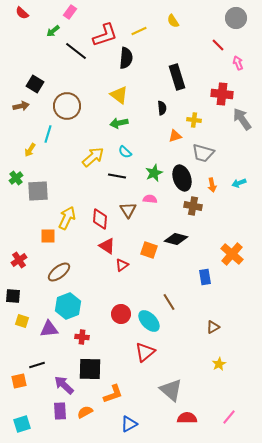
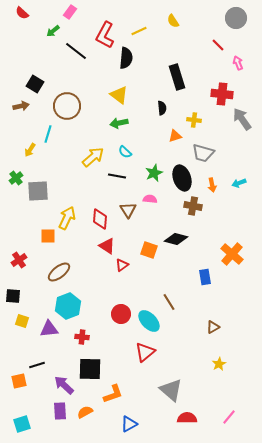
red L-shape at (105, 35): rotated 136 degrees clockwise
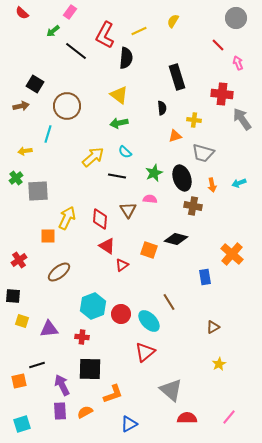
yellow semicircle at (173, 21): rotated 64 degrees clockwise
yellow arrow at (30, 150): moved 5 px left, 1 px down; rotated 48 degrees clockwise
cyan hexagon at (68, 306): moved 25 px right
purple arrow at (64, 385): moved 2 px left; rotated 20 degrees clockwise
